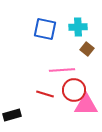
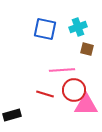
cyan cross: rotated 18 degrees counterclockwise
brown square: rotated 24 degrees counterclockwise
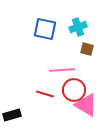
pink triangle: rotated 30 degrees clockwise
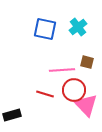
cyan cross: rotated 18 degrees counterclockwise
brown square: moved 13 px down
pink triangle: rotated 15 degrees clockwise
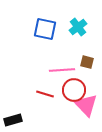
black rectangle: moved 1 px right, 5 px down
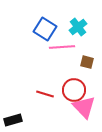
blue square: rotated 20 degrees clockwise
pink line: moved 23 px up
pink triangle: moved 2 px left, 2 px down
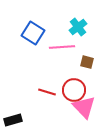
blue square: moved 12 px left, 4 px down
red line: moved 2 px right, 2 px up
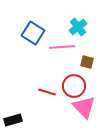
red circle: moved 4 px up
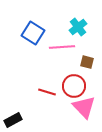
black rectangle: rotated 12 degrees counterclockwise
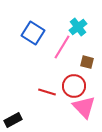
pink line: rotated 55 degrees counterclockwise
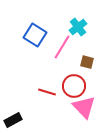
blue square: moved 2 px right, 2 px down
